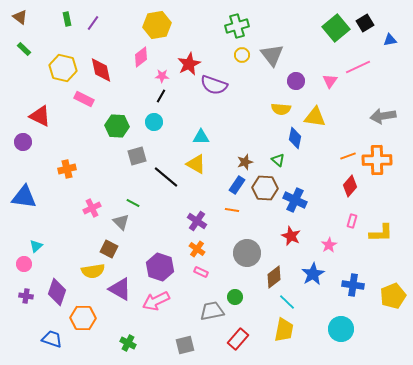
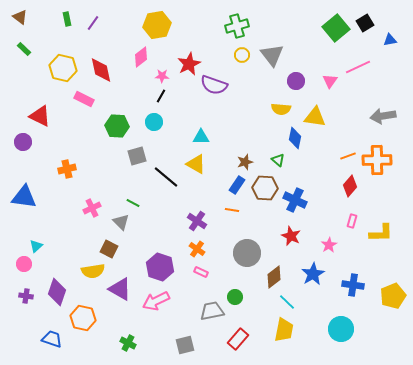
orange hexagon at (83, 318): rotated 10 degrees clockwise
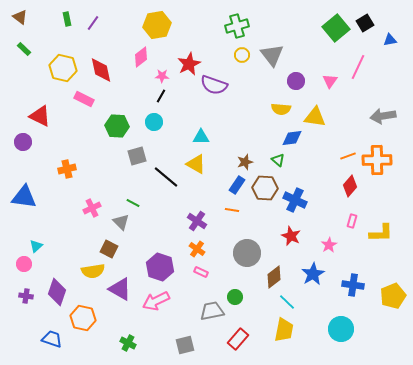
pink line at (358, 67): rotated 40 degrees counterclockwise
blue diamond at (295, 138): moved 3 px left; rotated 70 degrees clockwise
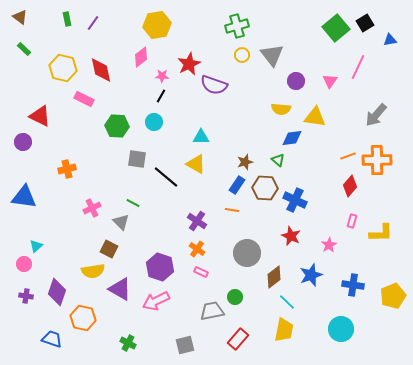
gray arrow at (383, 116): moved 7 px left, 1 px up; rotated 40 degrees counterclockwise
gray square at (137, 156): moved 3 px down; rotated 24 degrees clockwise
blue star at (313, 274): moved 2 px left, 1 px down; rotated 10 degrees clockwise
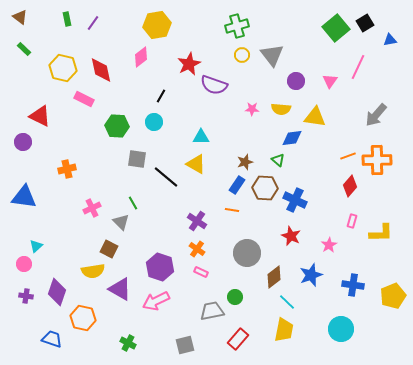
pink star at (162, 76): moved 90 px right, 33 px down
green line at (133, 203): rotated 32 degrees clockwise
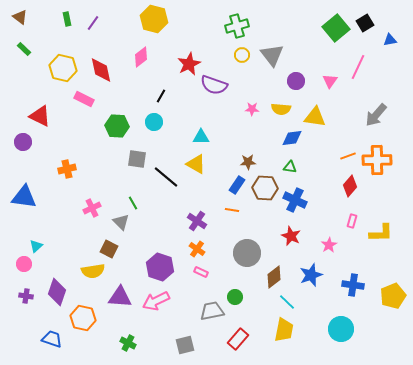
yellow hexagon at (157, 25): moved 3 px left, 6 px up; rotated 24 degrees clockwise
green triangle at (278, 160): moved 12 px right, 7 px down; rotated 32 degrees counterclockwise
brown star at (245, 162): moved 3 px right; rotated 14 degrees clockwise
purple triangle at (120, 289): moved 8 px down; rotated 25 degrees counterclockwise
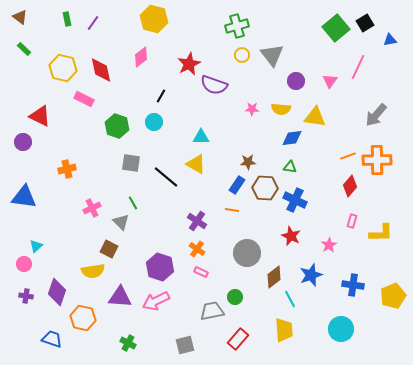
green hexagon at (117, 126): rotated 15 degrees clockwise
gray square at (137, 159): moved 6 px left, 4 px down
cyan line at (287, 302): moved 3 px right, 3 px up; rotated 18 degrees clockwise
yellow trapezoid at (284, 330): rotated 15 degrees counterclockwise
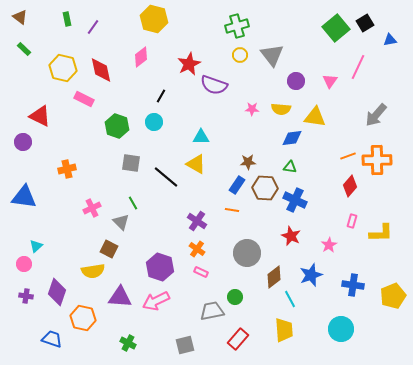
purple line at (93, 23): moved 4 px down
yellow circle at (242, 55): moved 2 px left
